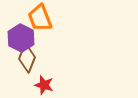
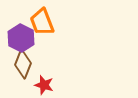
orange trapezoid: moved 2 px right, 4 px down
brown diamond: moved 4 px left, 6 px down
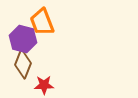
purple hexagon: moved 2 px right, 1 px down; rotated 12 degrees counterclockwise
red star: rotated 18 degrees counterclockwise
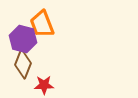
orange trapezoid: moved 2 px down
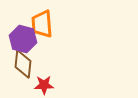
orange trapezoid: rotated 16 degrees clockwise
brown diamond: rotated 16 degrees counterclockwise
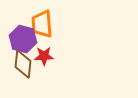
red star: moved 29 px up
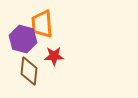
red star: moved 10 px right
brown diamond: moved 6 px right, 7 px down
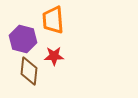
orange trapezoid: moved 11 px right, 4 px up
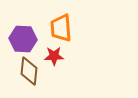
orange trapezoid: moved 8 px right, 8 px down
purple hexagon: rotated 12 degrees counterclockwise
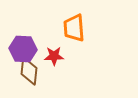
orange trapezoid: moved 13 px right
purple hexagon: moved 10 px down
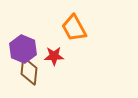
orange trapezoid: rotated 24 degrees counterclockwise
purple hexagon: rotated 20 degrees clockwise
